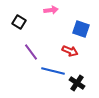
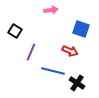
black square: moved 4 px left, 9 px down
purple line: rotated 60 degrees clockwise
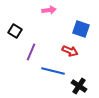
pink arrow: moved 2 px left
black cross: moved 2 px right, 3 px down
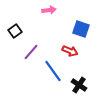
black square: rotated 24 degrees clockwise
purple line: rotated 18 degrees clockwise
blue line: rotated 40 degrees clockwise
black cross: moved 1 px up
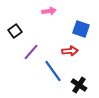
pink arrow: moved 1 px down
red arrow: rotated 28 degrees counterclockwise
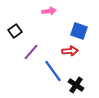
blue square: moved 2 px left, 2 px down
black cross: moved 3 px left
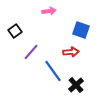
blue square: moved 2 px right, 1 px up
red arrow: moved 1 px right, 1 px down
black cross: rotated 14 degrees clockwise
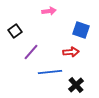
blue line: moved 3 px left, 1 px down; rotated 60 degrees counterclockwise
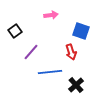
pink arrow: moved 2 px right, 4 px down
blue square: moved 1 px down
red arrow: rotated 77 degrees clockwise
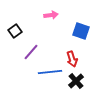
red arrow: moved 1 px right, 7 px down
black cross: moved 4 px up
